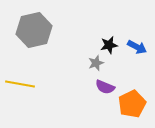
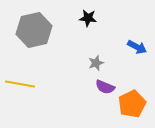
black star: moved 21 px left, 27 px up; rotated 18 degrees clockwise
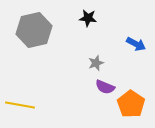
blue arrow: moved 1 px left, 3 px up
yellow line: moved 21 px down
orange pentagon: moved 1 px left; rotated 12 degrees counterclockwise
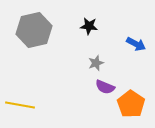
black star: moved 1 px right, 8 px down
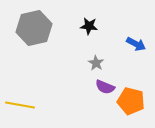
gray hexagon: moved 2 px up
gray star: rotated 21 degrees counterclockwise
orange pentagon: moved 3 px up; rotated 20 degrees counterclockwise
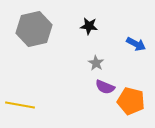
gray hexagon: moved 1 px down
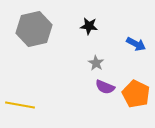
orange pentagon: moved 5 px right, 7 px up; rotated 12 degrees clockwise
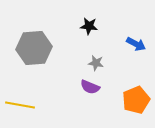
gray hexagon: moved 19 px down; rotated 8 degrees clockwise
gray star: rotated 21 degrees counterclockwise
purple semicircle: moved 15 px left
orange pentagon: moved 6 px down; rotated 24 degrees clockwise
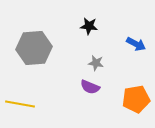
orange pentagon: moved 1 px up; rotated 12 degrees clockwise
yellow line: moved 1 px up
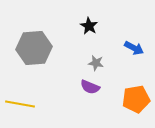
black star: rotated 24 degrees clockwise
blue arrow: moved 2 px left, 4 px down
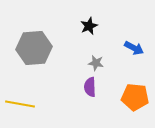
black star: rotated 18 degrees clockwise
purple semicircle: rotated 66 degrees clockwise
orange pentagon: moved 1 px left, 2 px up; rotated 16 degrees clockwise
